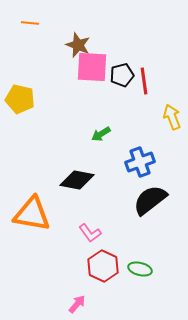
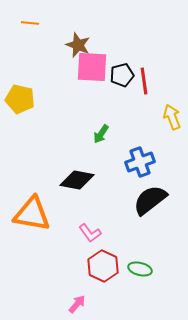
green arrow: rotated 24 degrees counterclockwise
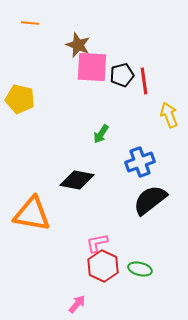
yellow arrow: moved 3 px left, 2 px up
pink L-shape: moved 7 px right, 10 px down; rotated 115 degrees clockwise
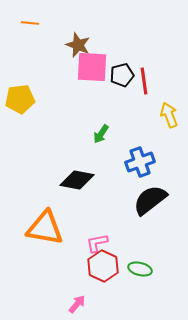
yellow pentagon: rotated 20 degrees counterclockwise
orange triangle: moved 13 px right, 14 px down
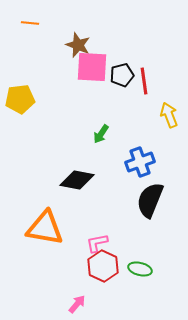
black semicircle: rotated 30 degrees counterclockwise
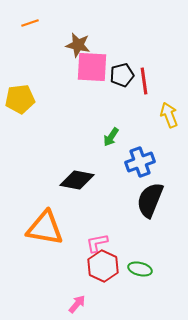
orange line: rotated 24 degrees counterclockwise
brown star: rotated 10 degrees counterclockwise
green arrow: moved 10 px right, 3 px down
